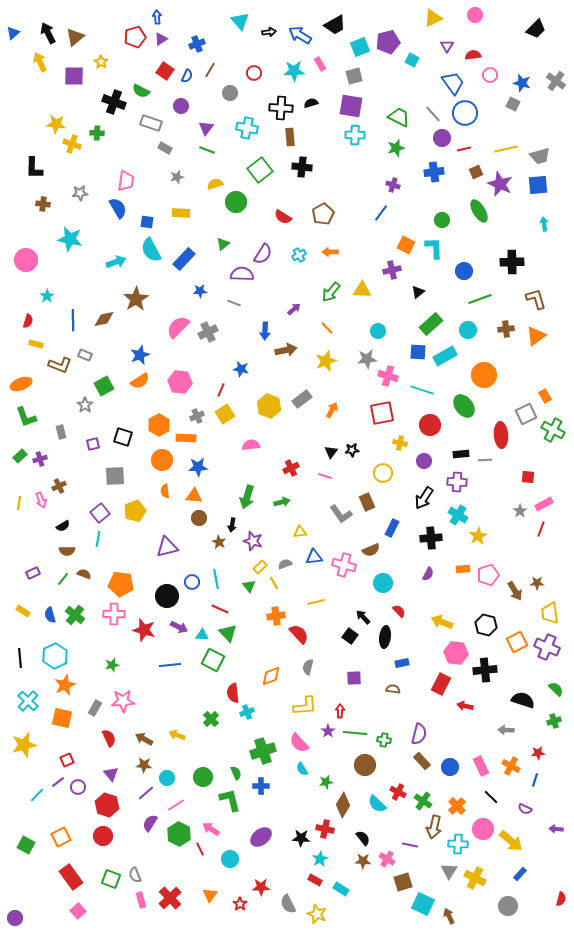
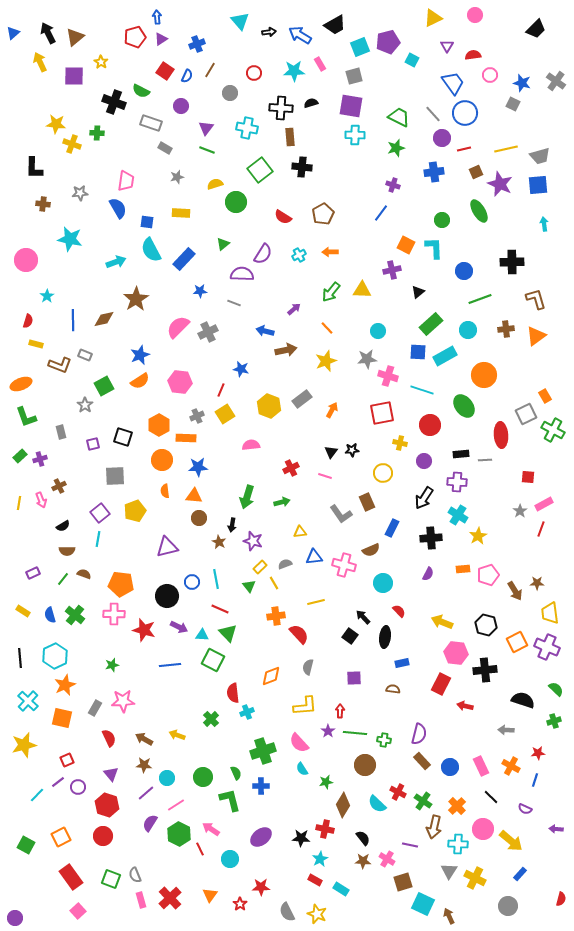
blue arrow at (265, 331): rotated 102 degrees clockwise
gray semicircle at (288, 904): moved 1 px left, 8 px down
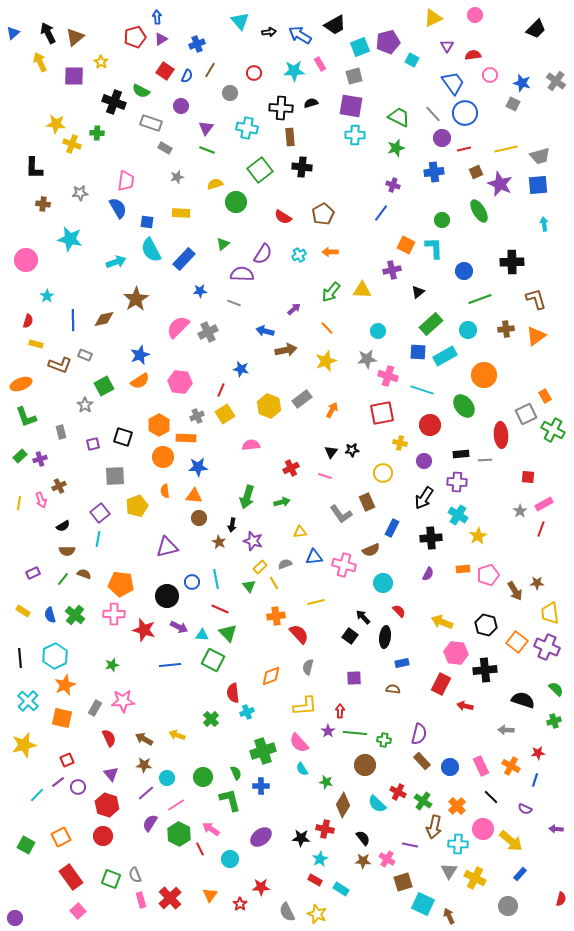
orange circle at (162, 460): moved 1 px right, 3 px up
yellow pentagon at (135, 511): moved 2 px right, 5 px up
orange square at (517, 642): rotated 25 degrees counterclockwise
green star at (326, 782): rotated 24 degrees clockwise
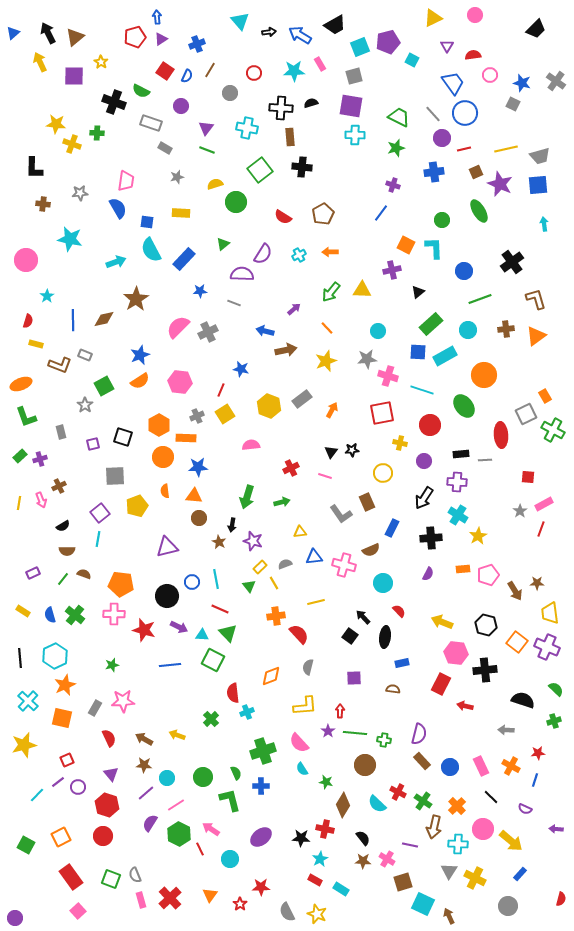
black cross at (512, 262): rotated 35 degrees counterclockwise
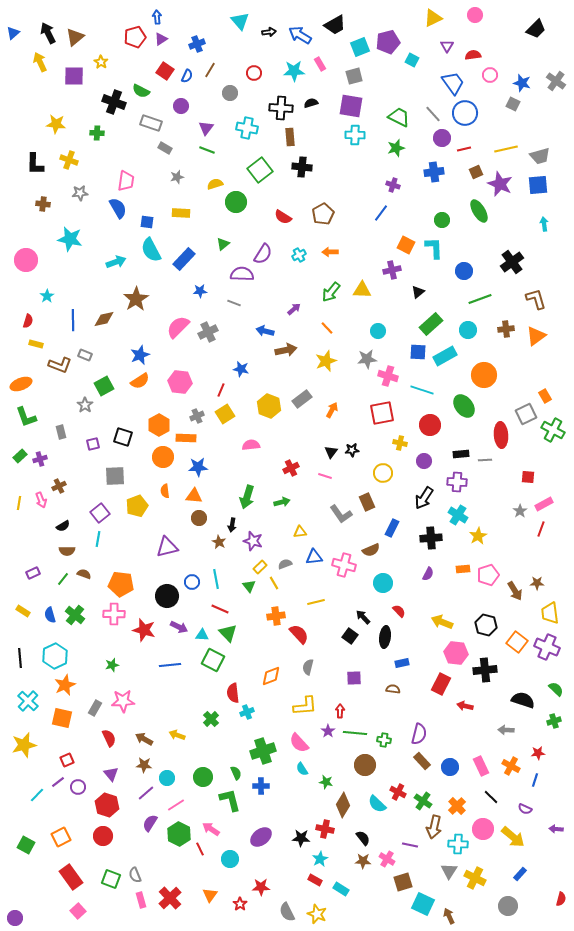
yellow cross at (72, 144): moved 3 px left, 16 px down
black L-shape at (34, 168): moved 1 px right, 4 px up
yellow arrow at (511, 841): moved 2 px right, 4 px up
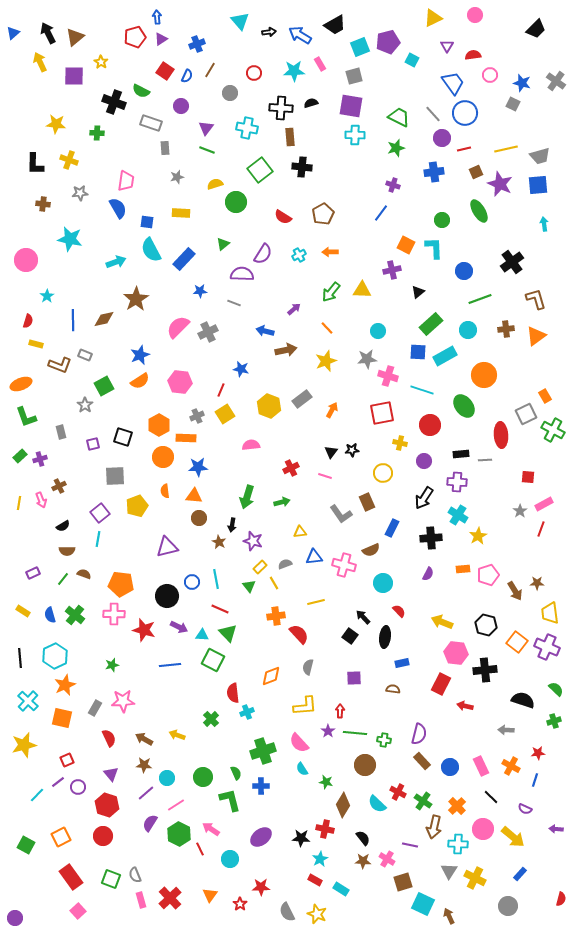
gray rectangle at (165, 148): rotated 56 degrees clockwise
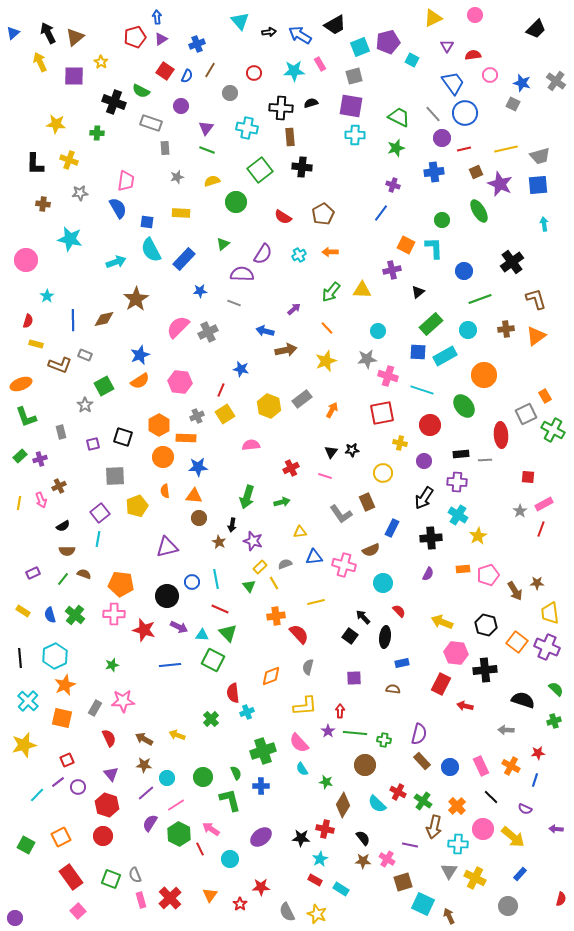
yellow semicircle at (215, 184): moved 3 px left, 3 px up
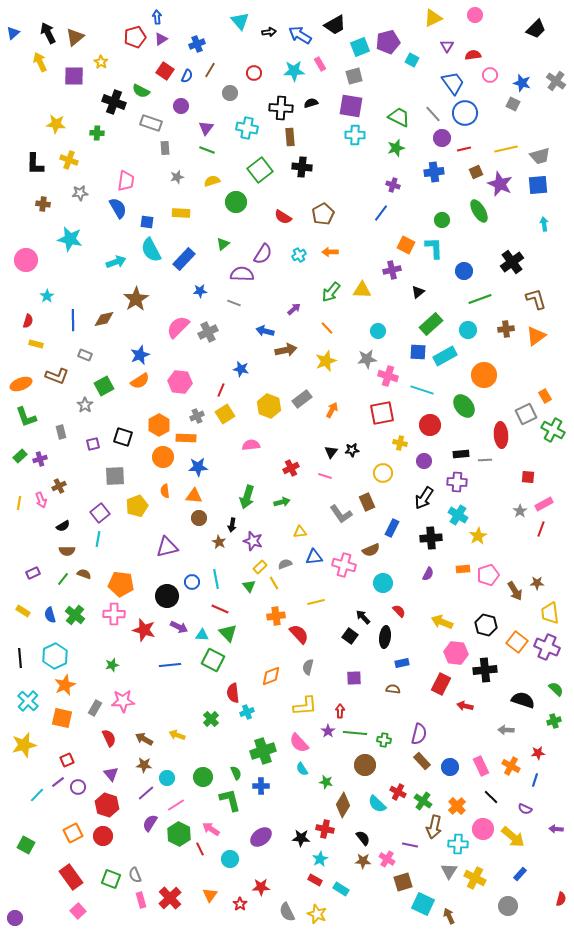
brown L-shape at (60, 365): moved 3 px left, 11 px down
orange square at (61, 837): moved 12 px right, 4 px up
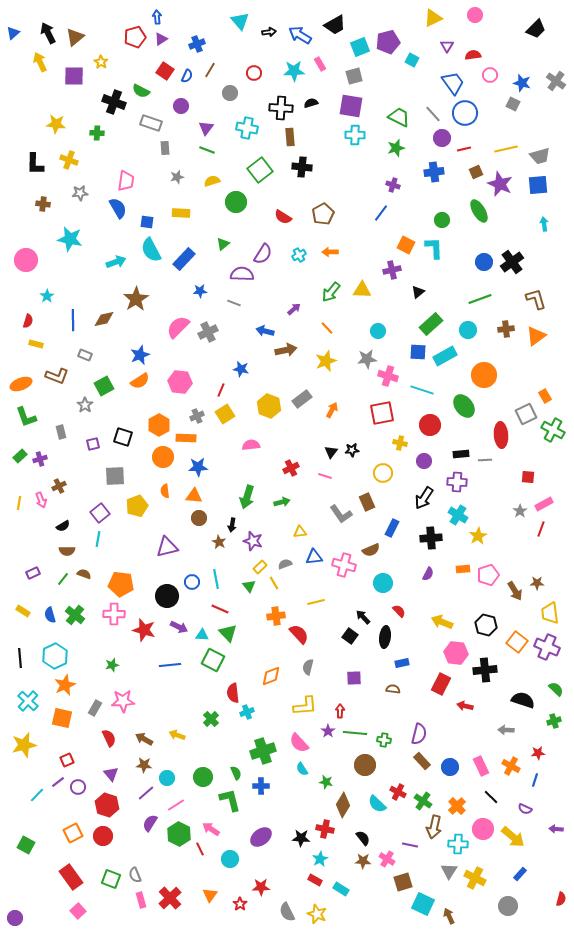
blue circle at (464, 271): moved 20 px right, 9 px up
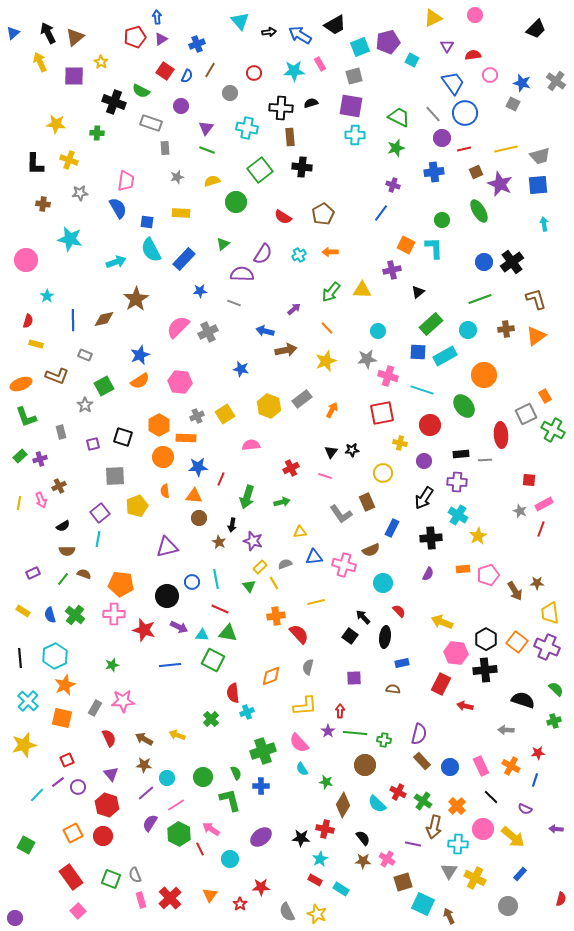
red line at (221, 390): moved 89 px down
red square at (528, 477): moved 1 px right, 3 px down
gray star at (520, 511): rotated 16 degrees counterclockwise
black hexagon at (486, 625): moved 14 px down; rotated 15 degrees clockwise
green triangle at (228, 633): rotated 36 degrees counterclockwise
purple line at (410, 845): moved 3 px right, 1 px up
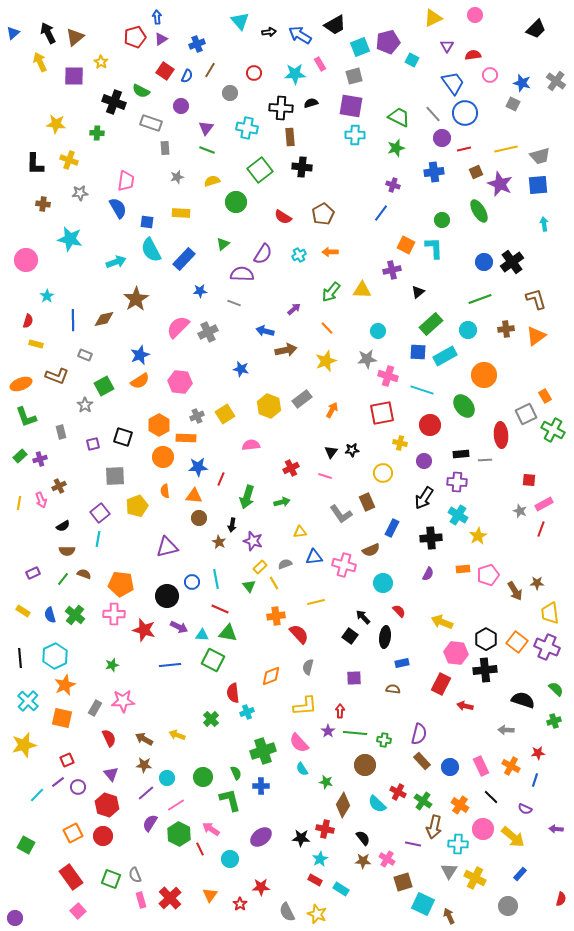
cyan star at (294, 71): moved 1 px right, 3 px down
orange cross at (457, 806): moved 3 px right, 1 px up; rotated 12 degrees counterclockwise
